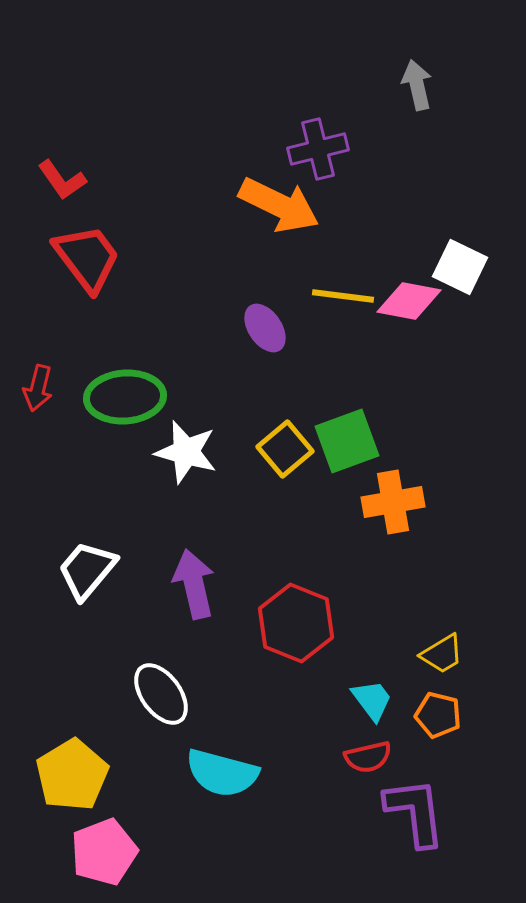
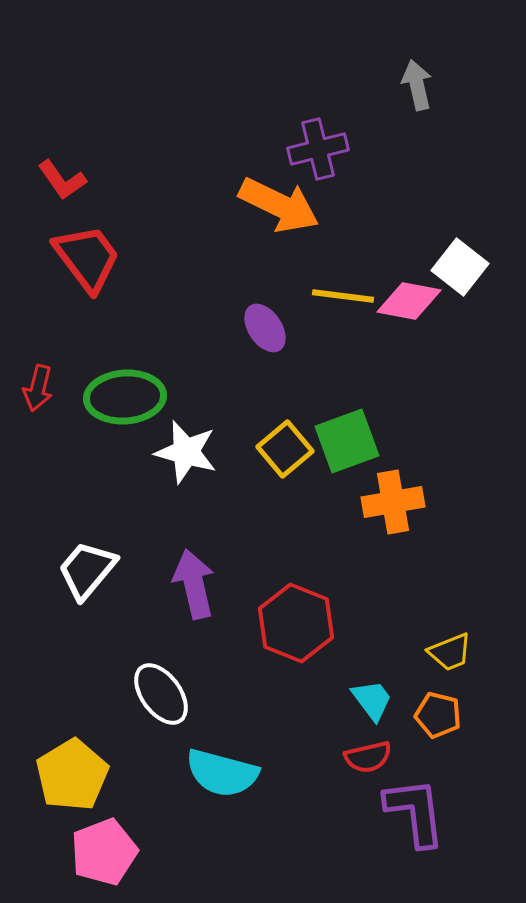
white square: rotated 12 degrees clockwise
yellow trapezoid: moved 8 px right, 2 px up; rotated 9 degrees clockwise
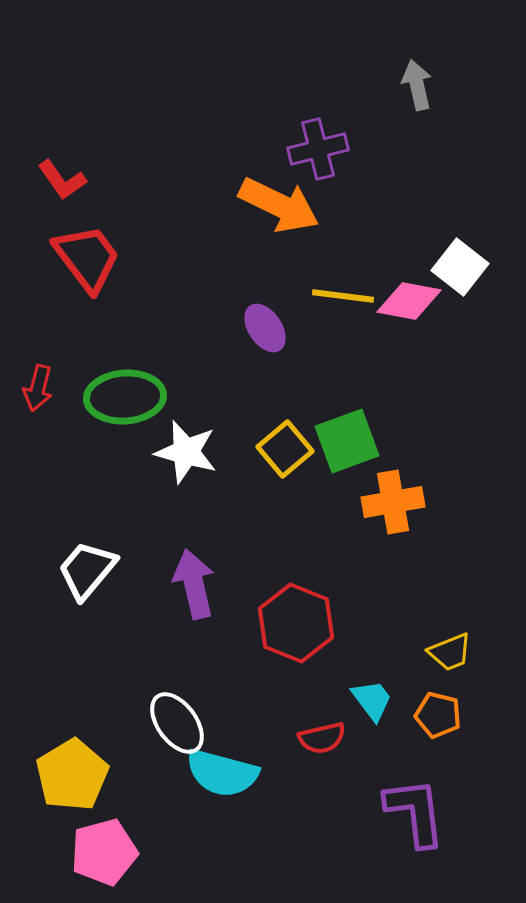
white ellipse: moved 16 px right, 29 px down
red semicircle: moved 46 px left, 19 px up
pink pentagon: rotated 6 degrees clockwise
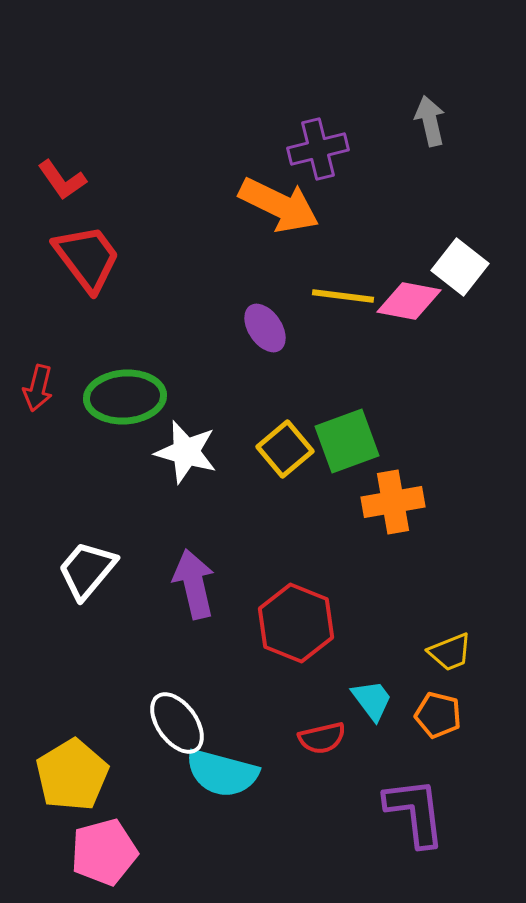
gray arrow: moved 13 px right, 36 px down
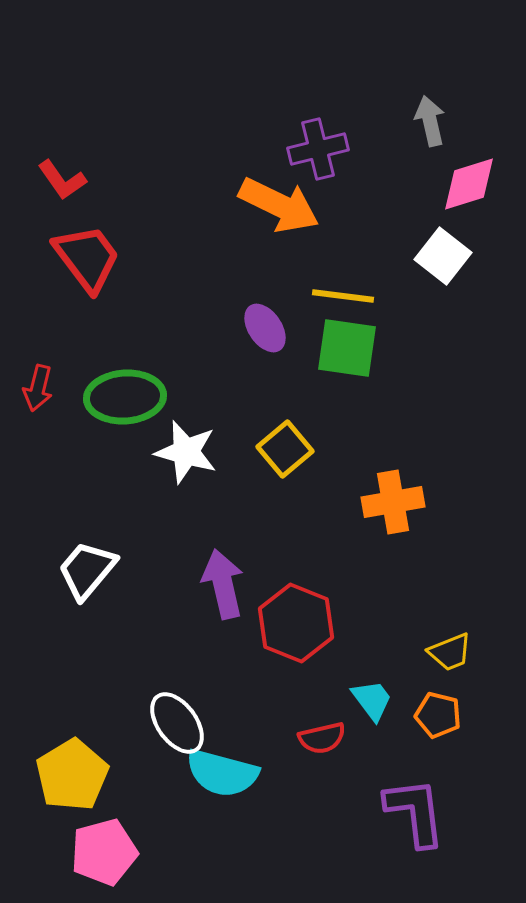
white square: moved 17 px left, 11 px up
pink diamond: moved 60 px right, 117 px up; rotated 28 degrees counterclockwise
green square: moved 93 px up; rotated 28 degrees clockwise
purple arrow: moved 29 px right
